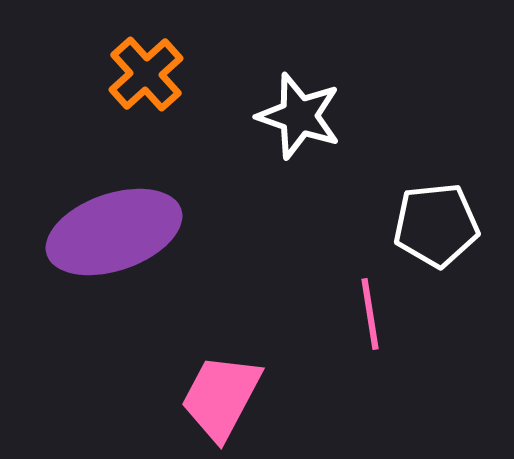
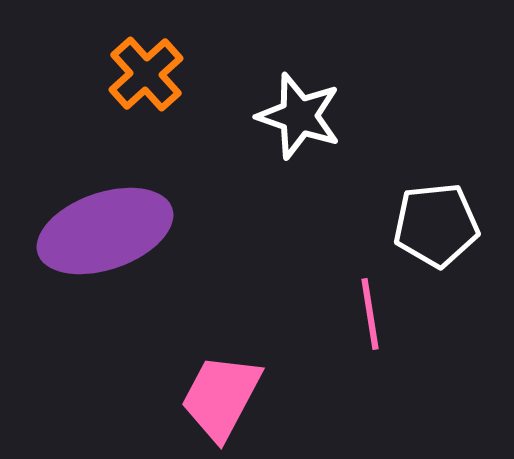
purple ellipse: moved 9 px left, 1 px up
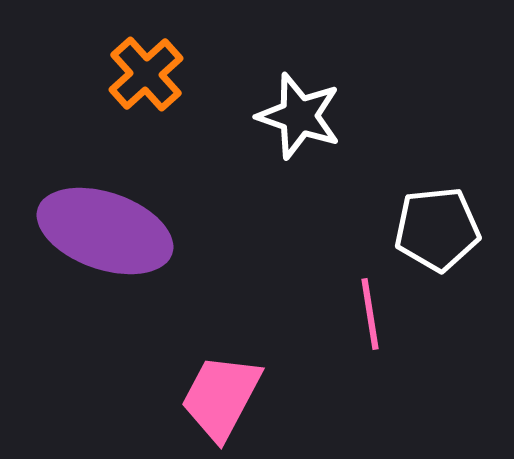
white pentagon: moved 1 px right, 4 px down
purple ellipse: rotated 38 degrees clockwise
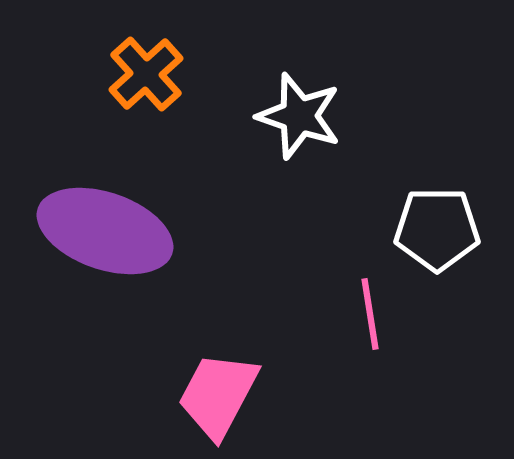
white pentagon: rotated 6 degrees clockwise
pink trapezoid: moved 3 px left, 2 px up
